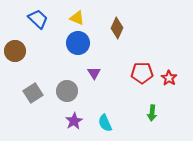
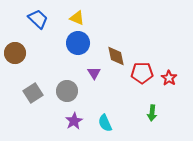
brown diamond: moved 1 px left, 28 px down; rotated 35 degrees counterclockwise
brown circle: moved 2 px down
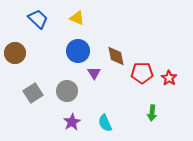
blue circle: moved 8 px down
purple star: moved 2 px left, 1 px down
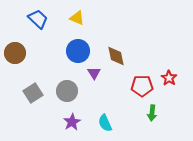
red pentagon: moved 13 px down
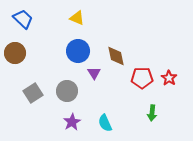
blue trapezoid: moved 15 px left
red pentagon: moved 8 px up
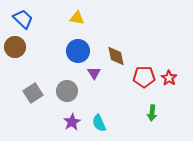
yellow triangle: rotated 14 degrees counterclockwise
brown circle: moved 6 px up
red pentagon: moved 2 px right, 1 px up
cyan semicircle: moved 6 px left
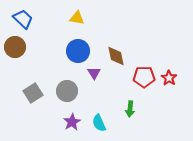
green arrow: moved 22 px left, 4 px up
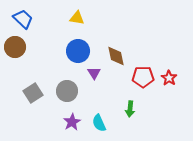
red pentagon: moved 1 px left
